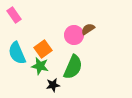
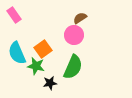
brown semicircle: moved 8 px left, 11 px up
green star: moved 4 px left
black star: moved 3 px left, 2 px up
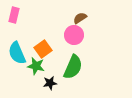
pink rectangle: rotated 49 degrees clockwise
